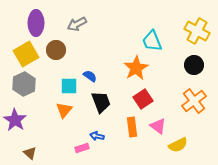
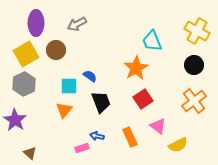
orange rectangle: moved 2 px left, 10 px down; rotated 18 degrees counterclockwise
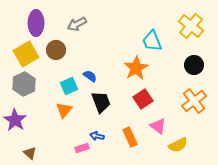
yellow cross: moved 6 px left, 5 px up; rotated 10 degrees clockwise
cyan square: rotated 24 degrees counterclockwise
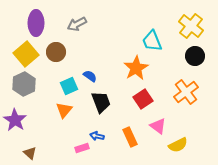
brown circle: moved 2 px down
yellow square: rotated 10 degrees counterclockwise
black circle: moved 1 px right, 9 px up
orange cross: moved 8 px left, 9 px up
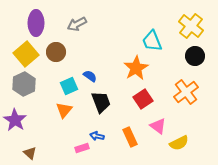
yellow semicircle: moved 1 px right, 2 px up
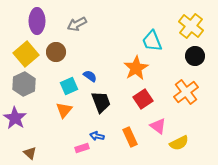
purple ellipse: moved 1 px right, 2 px up
purple star: moved 2 px up
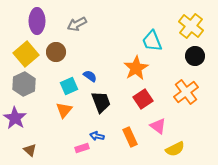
yellow semicircle: moved 4 px left, 6 px down
brown triangle: moved 3 px up
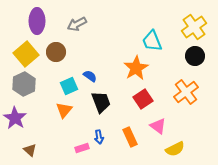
yellow cross: moved 3 px right, 1 px down; rotated 15 degrees clockwise
blue arrow: moved 2 px right, 1 px down; rotated 112 degrees counterclockwise
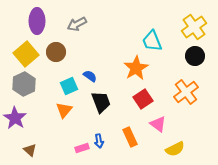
pink triangle: moved 2 px up
blue arrow: moved 4 px down
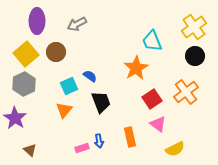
red square: moved 9 px right
orange rectangle: rotated 12 degrees clockwise
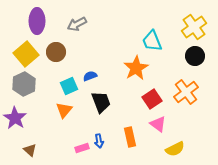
blue semicircle: rotated 56 degrees counterclockwise
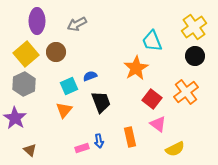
red square: rotated 18 degrees counterclockwise
